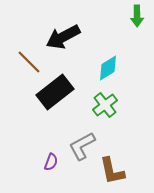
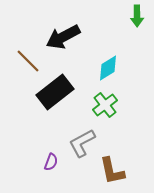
brown line: moved 1 px left, 1 px up
gray L-shape: moved 3 px up
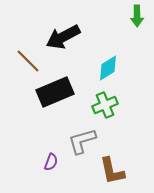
black rectangle: rotated 15 degrees clockwise
green cross: rotated 15 degrees clockwise
gray L-shape: moved 2 px up; rotated 12 degrees clockwise
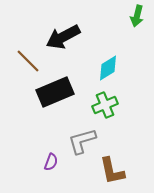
green arrow: rotated 15 degrees clockwise
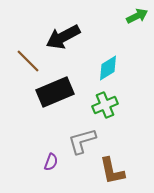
green arrow: rotated 130 degrees counterclockwise
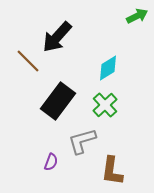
black arrow: moved 6 px left; rotated 20 degrees counterclockwise
black rectangle: moved 3 px right, 9 px down; rotated 30 degrees counterclockwise
green cross: rotated 20 degrees counterclockwise
brown L-shape: rotated 20 degrees clockwise
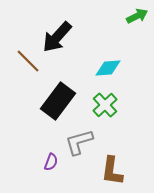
cyan diamond: rotated 28 degrees clockwise
gray L-shape: moved 3 px left, 1 px down
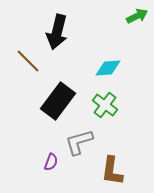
black arrow: moved 5 px up; rotated 28 degrees counterclockwise
green cross: rotated 10 degrees counterclockwise
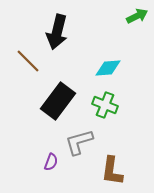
green cross: rotated 15 degrees counterclockwise
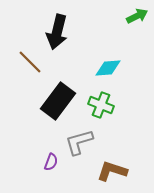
brown line: moved 2 px right, 1 px down
green cross: moved 4 px left
brown L-shape: rotated 100 degrees clockwise
